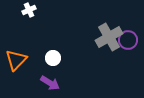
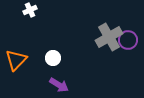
white cross: moved 1 px right
purple arrow: moved 9 px right, 2 px down
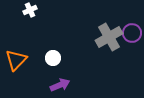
purple circle: moved 4 px right, 7 px up
purple arrow: moved 1 px right; rotated 54 degrees counterclockwise
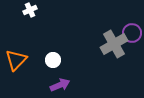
gray cross: moved 5 px right, 7 px down
white circle: moved 2 px down
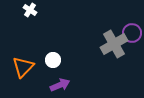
white cross: rotated 32 degrees counterclockwise
orange triangle: moved 7 px right, 7 px down
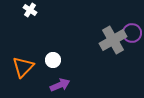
gray cross: moved 1 px left, 4 px up
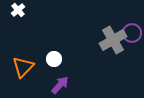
white cross: moved 12 px left; rotated 16 degrees clockwise
white circle: moved 1 px right, 1 px up
purple arrow: rotated 24 degrees counterclockwise
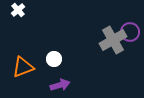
purple circle: moved 2 px left, 1 px up
orange triangle: rotated 25 degrees clockwise
purple arrow: rotated 30 degrees clockwise
